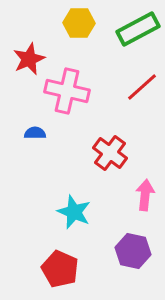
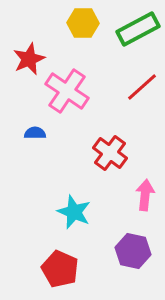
yellow hexagon: moved 4 px right
pink cross: rotated 21 degrees clockwise
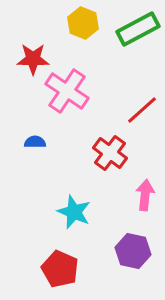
yellow hexagon: rotated 20 degrees clockwise
red star: moved 4 px right; rotated 24 degrees clockwise
red line: moved 23 px down
blue semicircle: moved 9 px down
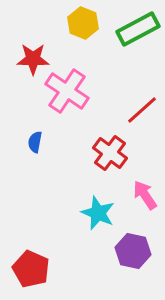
blue semicircle: rotated 80 degrees counterclockwise
pink arrow: rotated 40 degrees counterclockwise
cyan star: moved 24 px right, 1 px down
red pentagon: moved 29 px left
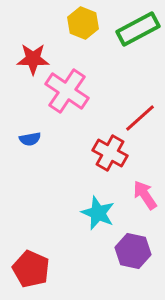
red line: moved 2 px left, 8 px down
blue semicircle: moved 5 px left, 3 px up; rotated 110 degrees counterclockwise
red cross: rotated 8 degrees counterclockwise
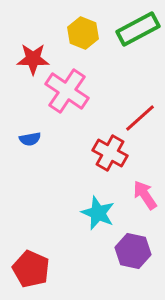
yellow hexagon: moved 10 px down
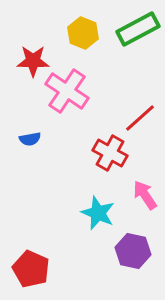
red star: moved 2 px down
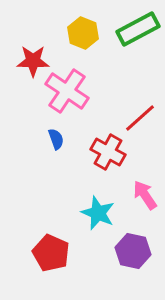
blue semicircle: moved 26 px right; rotated 100 degrees counterclockwise
red cross: moved 2 px left, 1 px up
red pentagon: moved 20 px right, 16 px up
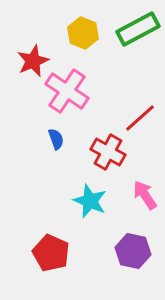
red star: rotated 24 degrees counterclockwise
cyan star: moved 8 px left, 12 px up
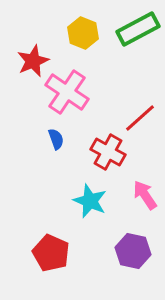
pink cross: moved 1 px down
